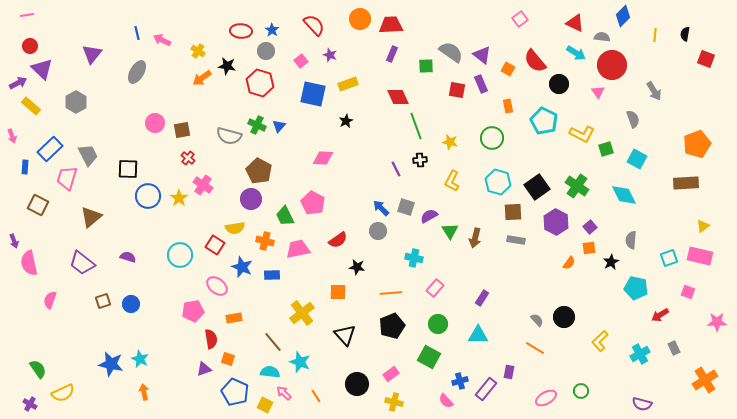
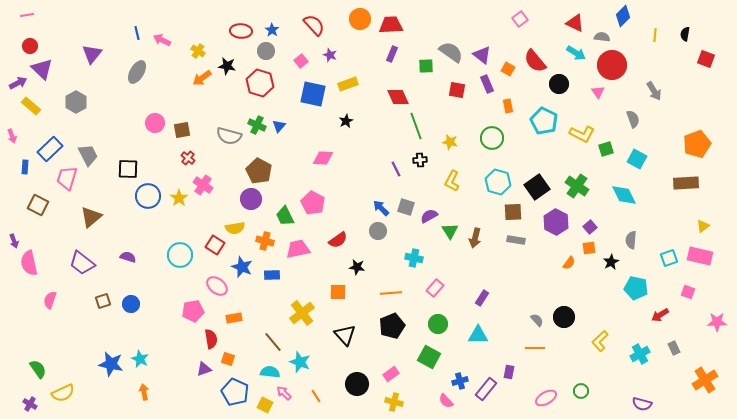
purple rectangle at (481, 84): moved 6 px right
orange line at (535, 348): rotated 30 degrees counterclockwise
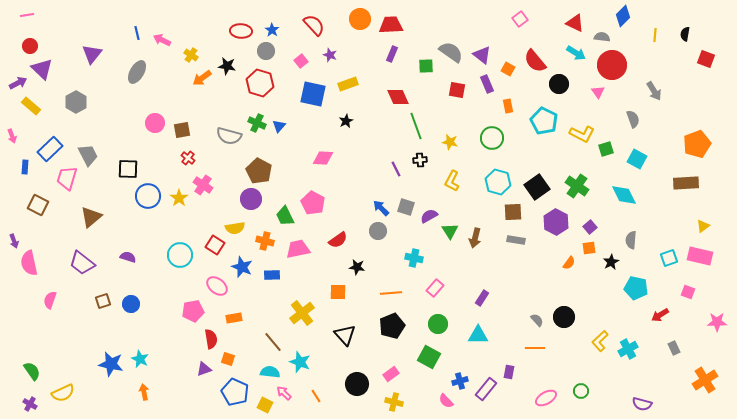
yellow cross at (198, 51): moved 7 px left, 4 px down
green cross at (257, 125): moved 2 px up
cyan cross at (640, 354): moved 12 px left, 5 px up
green semicircle at (38, 369): moved 6 px left, 2 px down
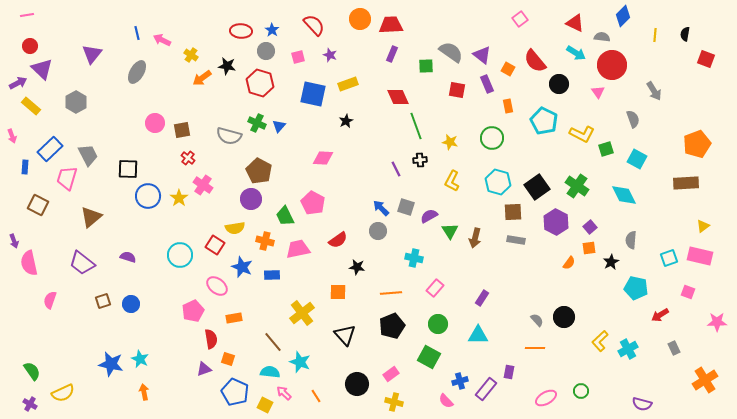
pink square at (301, 61): moved 3 px left, 4 px up; rotated 24 degrees clockwise
pink pentagon at (193, 311): rotated 15 degrees counterclockwise
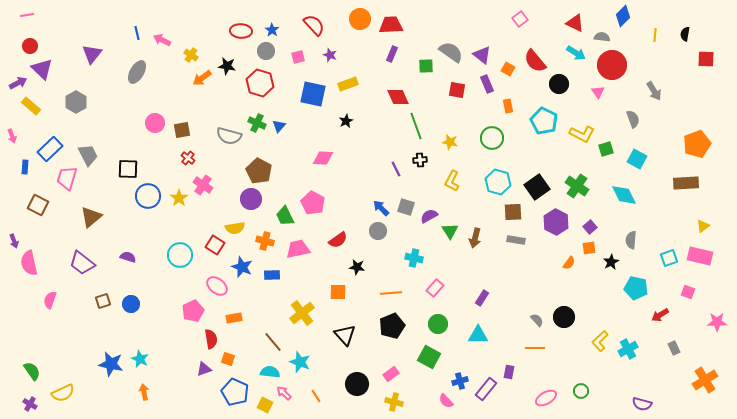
red square at (706, 59): rotated 18 degrees counterclockwise
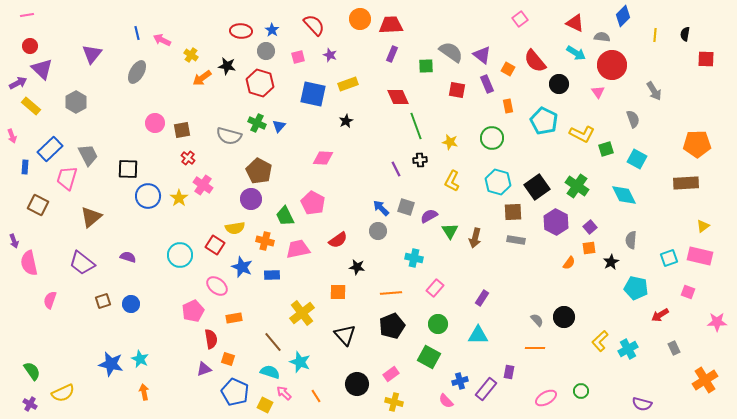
orange pentagon at (697, 144): rotated 20 degrees clockwise
cyan semicircle at (270, 372): rotated 12 degrees clockwise
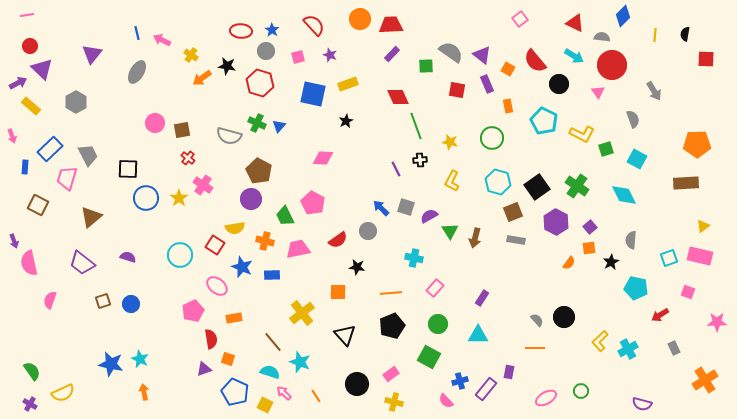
cyan arrow at (576, 53): moved 2 px left, 3 px down
purple rectangle at (392, 54): rotated 21 degrees clockwise
blue circle at (148, 196): moved 2 px left, 2 px down
brown square at (513, 212): rotated 18 degrees counterclockwise
gray circle at (378, 231): moved 10 px left
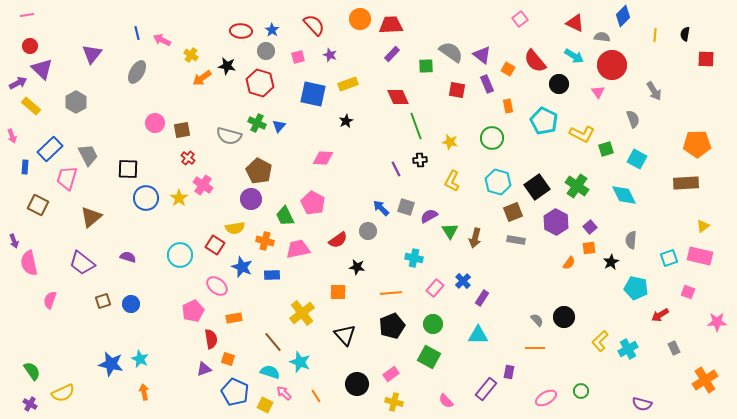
green circle at (438, 324): moved 5 px left
blue cross at (460, 381): moved 3 px right, 100 px up; rotated 28 degrees counterclockwise
